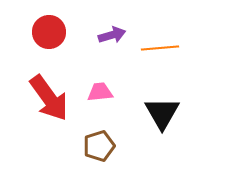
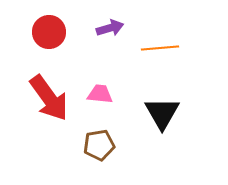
purple arrow: moved 2 px left, 7 px up
pink trapezoid: moved 2 px down; rotated 12 degrees clockwise
brown pentagon: moved 1 px up; rotated 8 degrees clockwise
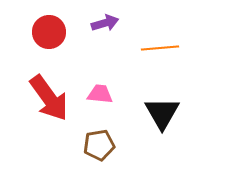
purple arrow: moved 5 px left, 5 px up
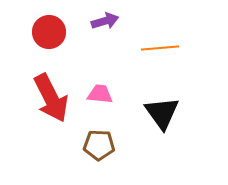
purple arrow: moved 2 px up
red arrow: moved 2 px right; rotated 9 degrees clockwise
black triangle: rotated 6 degrees counterclockwise
brown pentagon: rotated 12 degrees clockwise
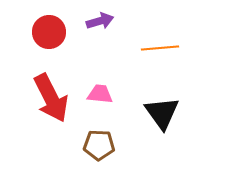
purple arrow: moved 5 px left
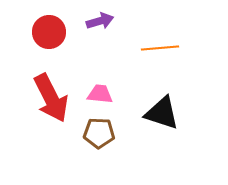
black triangle: rotated 36 degrees counterclockwise
brown pentagon: moved 12 px up
